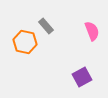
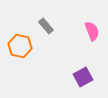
orange hexagon: moved 5 px left, 4 px down
purple square: moved 1 px right
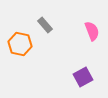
gray rectangle: moved 1 px left, 1 px up
orange hexagon: moved 2 px up
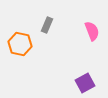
gray rectangle: moved 2 px right; rotated 63 degrees clockwise
purple square: moved 2 px right, 6 px down
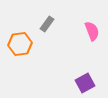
gray rectangle: moved 1 px up; rotated 14 degrees clockwise
orange hexagon: rotated 20 degrees counterclockwise
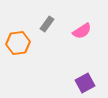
pink semicircle: moved 10 px left; rotated 78 degrees clockwise
orange hexagon: moved 2 px left, 1 px up
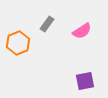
orange hexagon: rotated 15 degrees counterclockwise
purple square: moved 2 px up; rotated 18 degrees clockwise
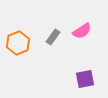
gray rectangle: moved 6 px right, 13 px down
purple square: moved 2 px up
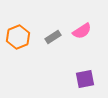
gray rectangle: rotated 21 degrees clockwise
orange hexagon: moved 6 px up
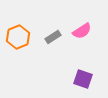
purple square: moved 2 px left; rotated 30 degrees clockwise
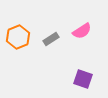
gray rectangle: moved 2 px left, 2 px down
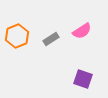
orange hexagon: moved 1 px left, 1 px up
